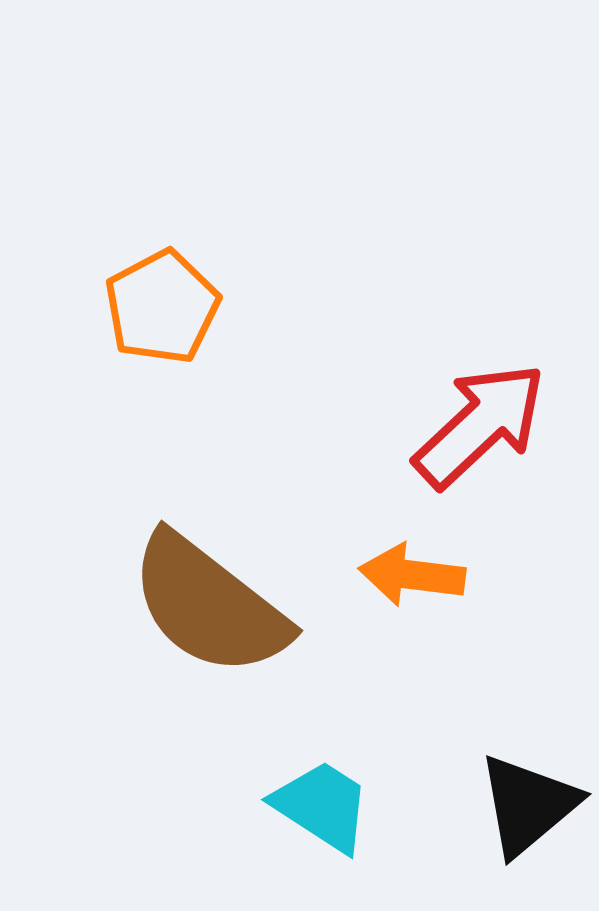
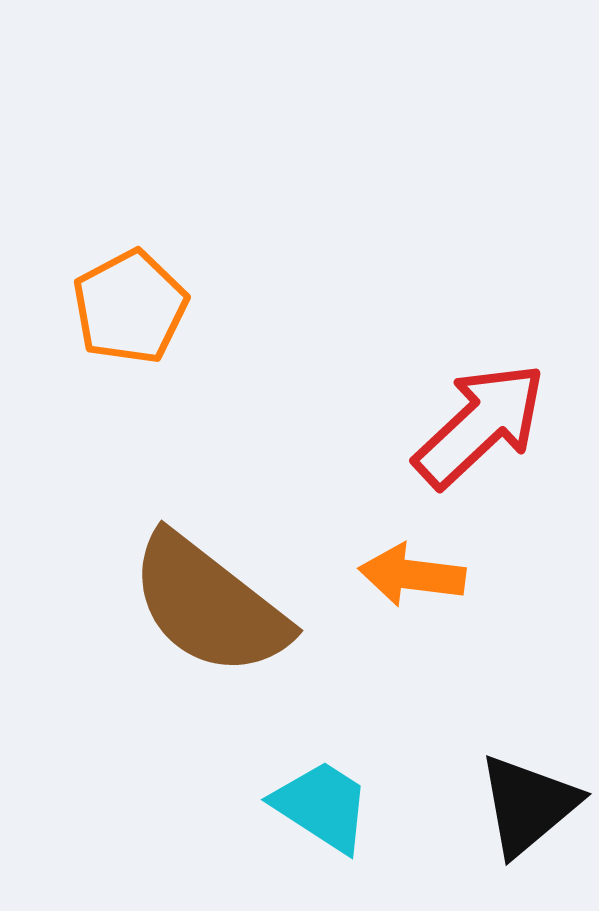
orange pentagon: moved 32 px left
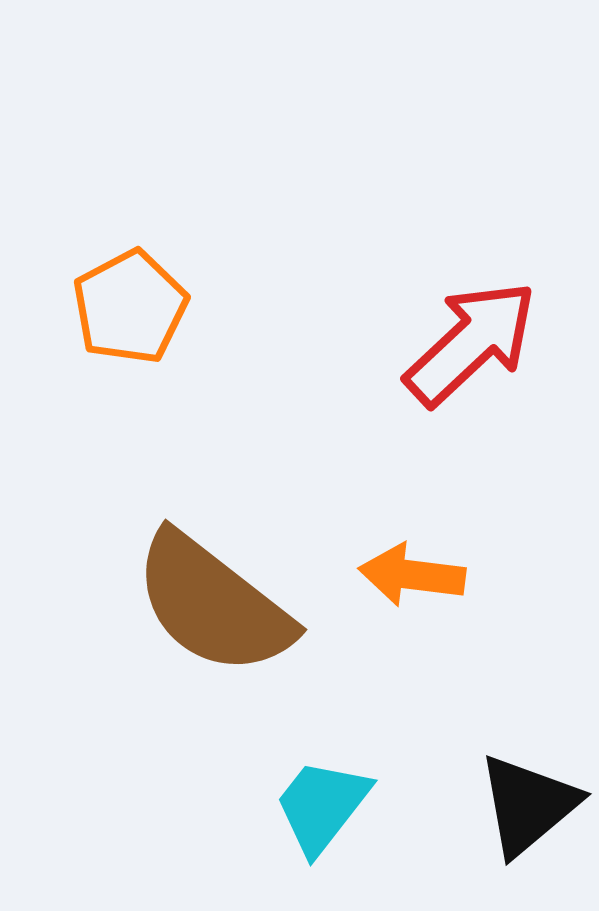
red arrow: moved 9 px left, 82 px up
brown semicircle: moved 4 px right, 1 px up
cyan trapezoid: rotated 85 degrees counterclockwise
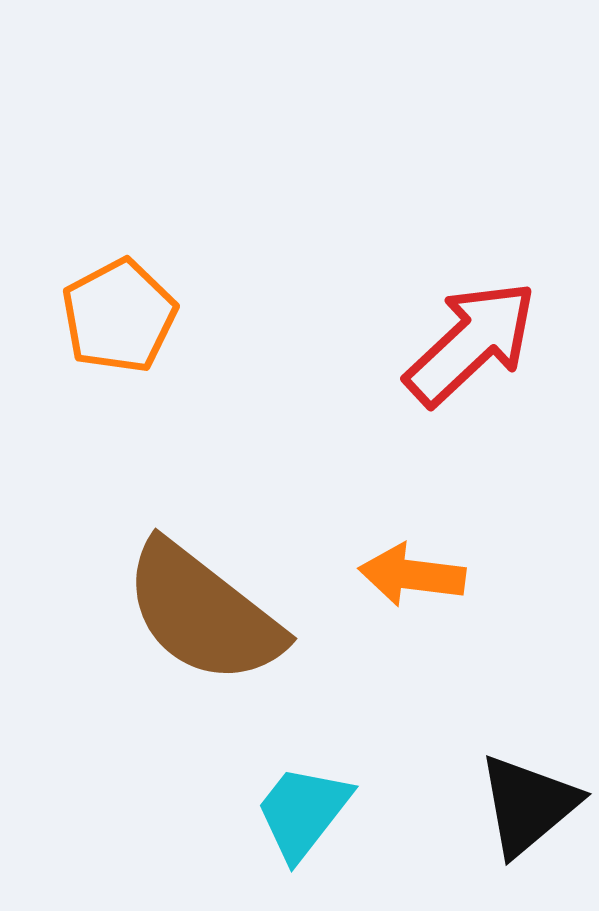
orange pentagon: moved 11 px left, 9 px down
brown semicircle: moved 10 px left, 9 px down
cyan trapezoid: moved 19 px left, 6 px down
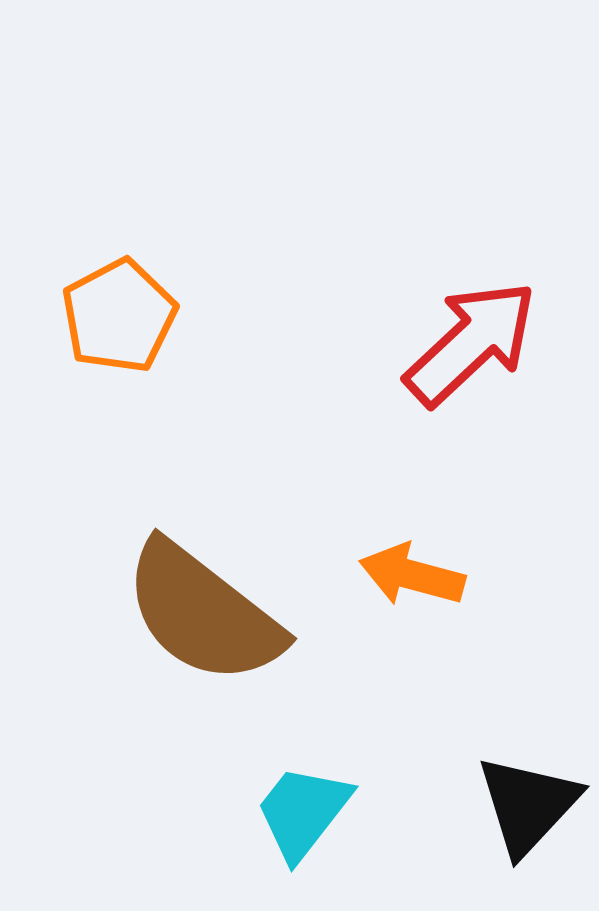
orange arrow: rotated 8 degrees clockwise
black triangle: rotated 7 degrees counterclockwise
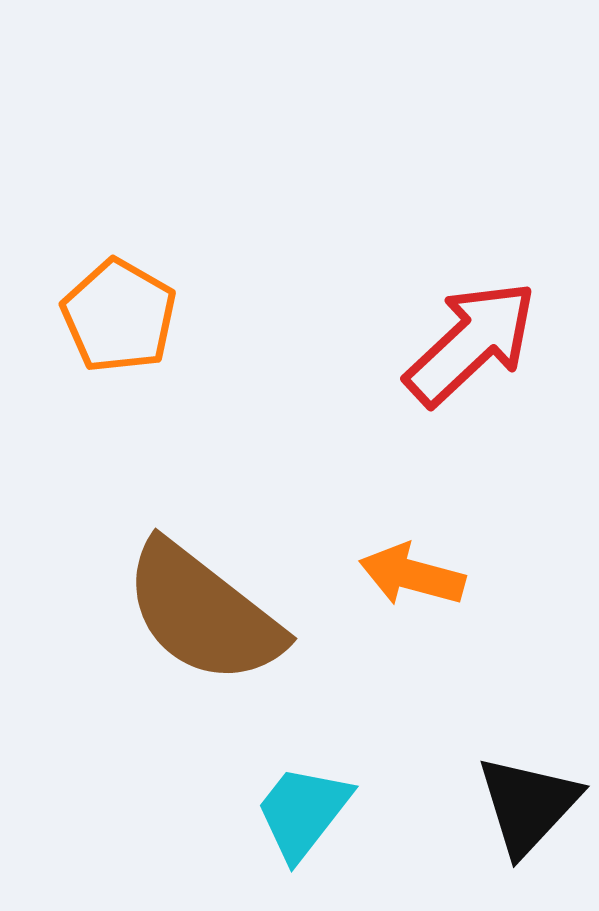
orange pentagon: rotated 14 degrees counterclockwise
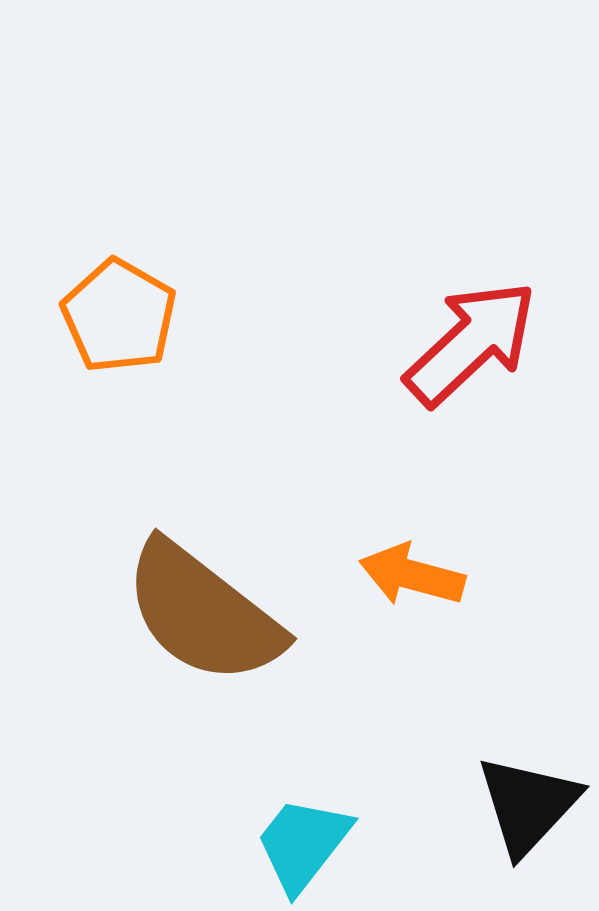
cyan trapezoid: moved 32 px down
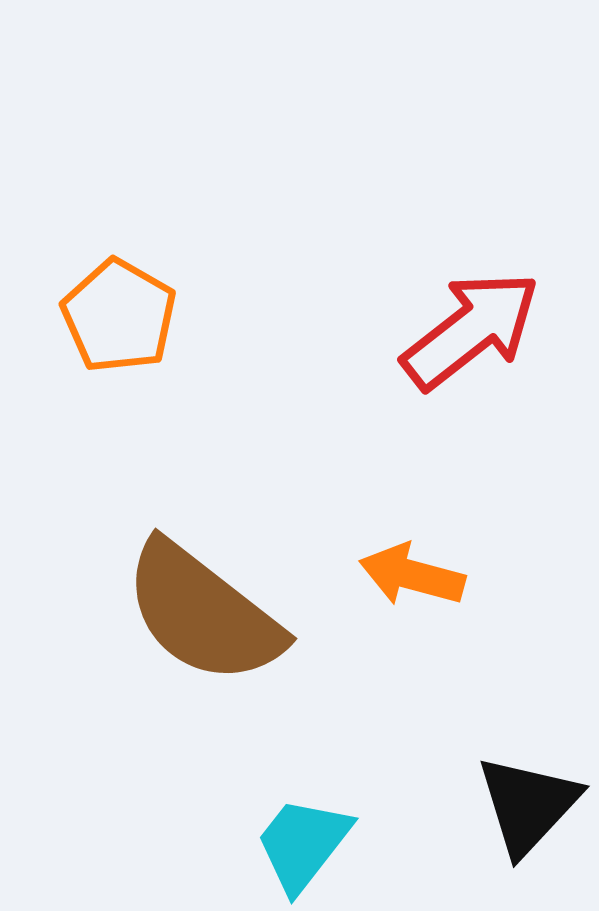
red arrow: moved 13 px up; rotated 5 degrees clockwise
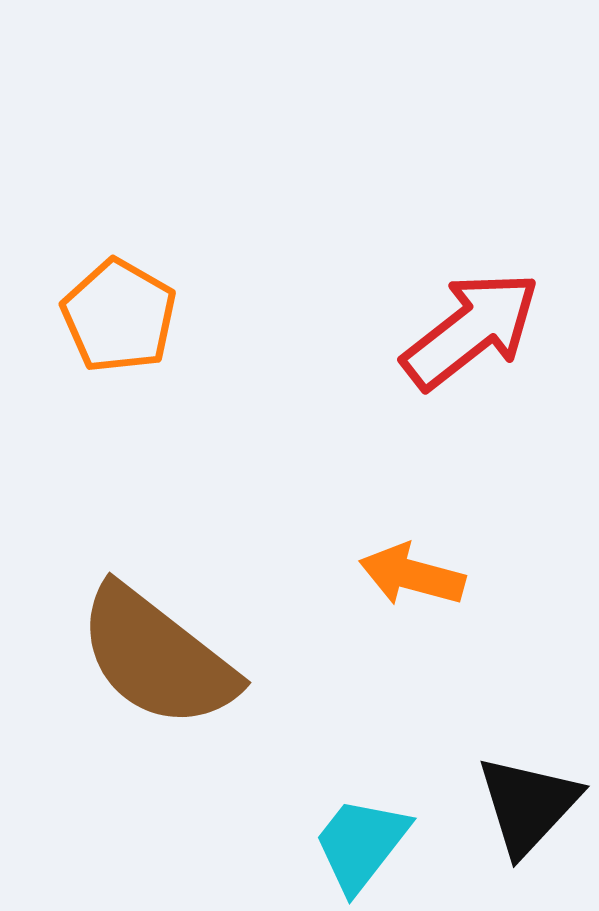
brown semicircle: moved 46 px left, 44 px down
cyan trapezoid: moved 58 px right
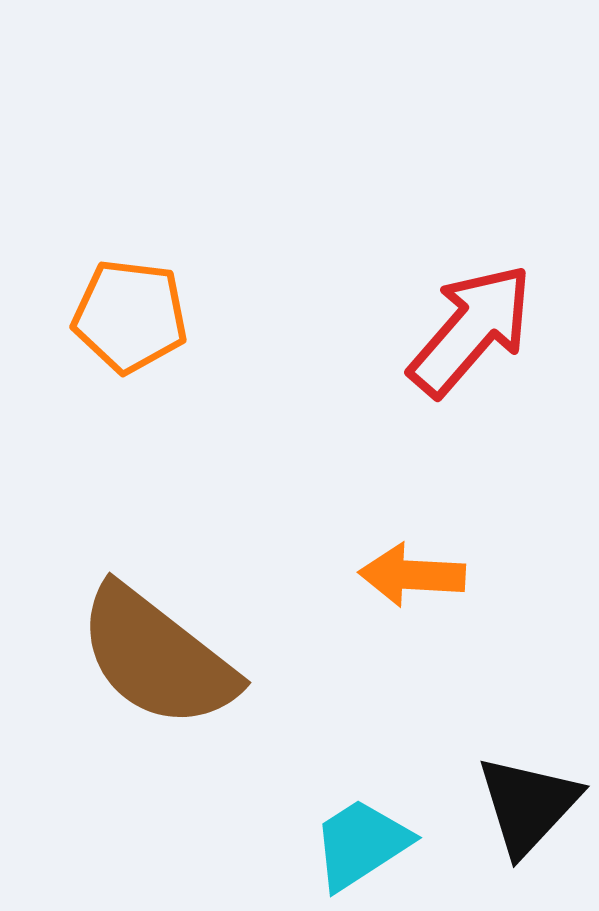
orange pentagon: moved 11 px right; rotated 23 degrees counterclockwise
red arrow: rotated 11 degrees counterclockwise
orange arrow: rotated 12 degrees counterclockwise
cyan trapezoid: rotated 19 degrees clockwise
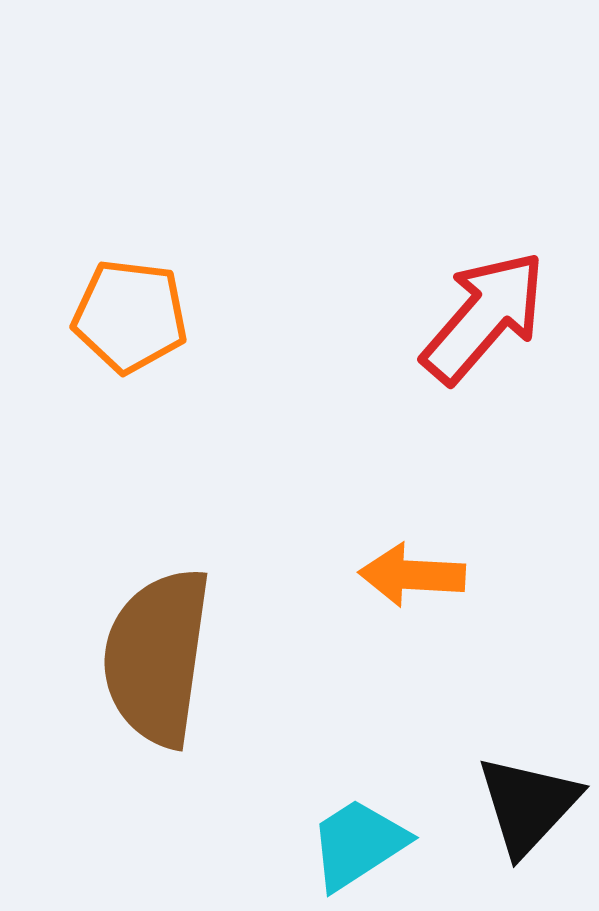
red arrow: moved 13 px right, 13 px up
brown semicircle: rotated 60 degrees clockwise
cyan trapezoid: moved 3 px left
